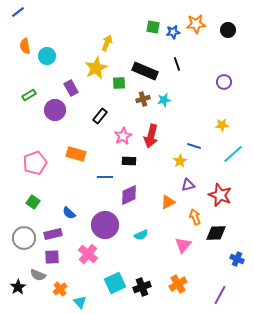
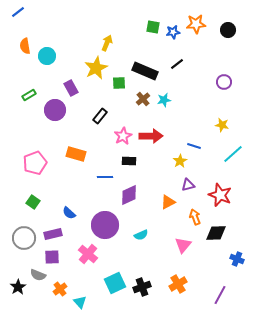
black line at (177, 64): rotated 72 degrees clockwise
brown cross at (143, 99): rotated 24 degrees counterclockwise
yellow star at (222, 125): rotated 16 degrees clockwise
red arrow at (151, 136): rotated 105 degrees counterclockwise
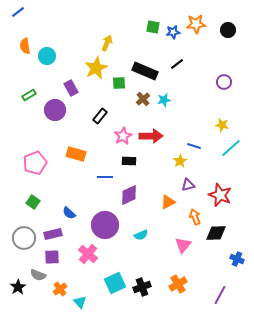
cyan line at (233, 154): moved 2 px left, 6 px up
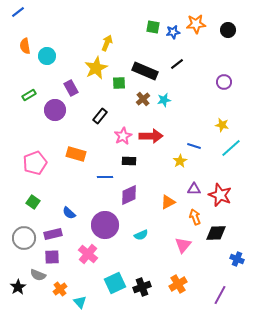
purple triangle at (188, 185): moved 6 px right, 4 px down; rotated 16 degrees clockwise
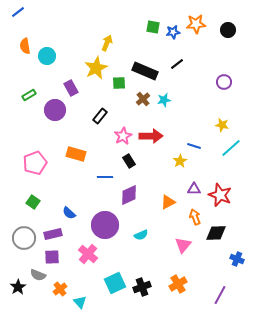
black rectangle at (129, 161): rotated 56 degrees clockwise
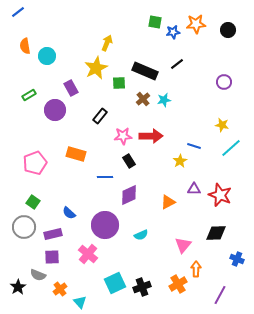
green square at (153, 27): moved 2 px right, 5 px up
pink star at (123, 136): rotated 24 degrees clockwise
orange arrow at (195, 217): moved 1 px right, 52 px down; rotated 21 degrees clockwise
gray circle at (24, 238): moved 11 px up
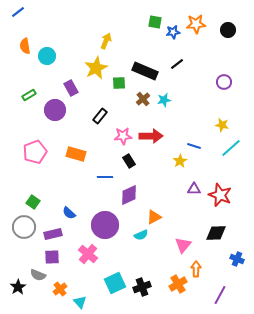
yellow arrow at (107, 43): moved 1 px left, 2 px up
pink pentagon at (35, 163): moved 11 px up
orange triangle at (168, 202): moved 14 px left, 15 px down
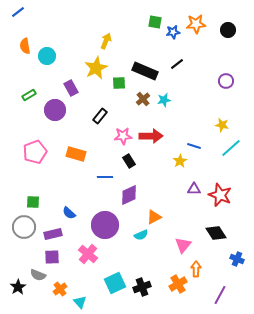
purple circle at (224, 82): moved 2 px right, 1 px up
green square at (33, 202): rotated 32 degrees counterclockwise
black diamond at (216, 233): rotated 60 degrees clockwise
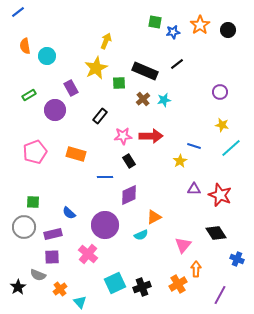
orange star at (196, 24): moved 4 px right, 1 px down; rotated 30 degrees counterclockwise
purple circle at (226, 81): moved 6 px left, 11 px down
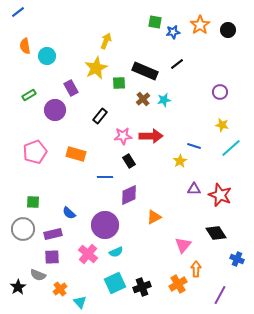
gray circle at (24, 227): moved 1 px left, 2 px down
cyan semicircle at (141, 235): moved 25 px left, 17 px down
